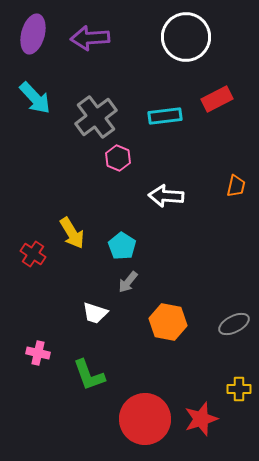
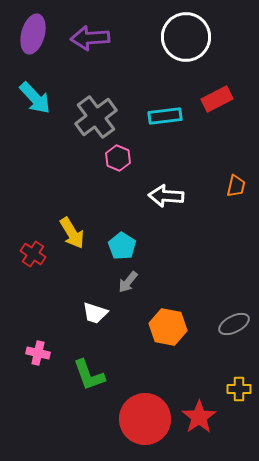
orange hexagon: moved 5 px down
red star: moved 2 px left, 2 px up; rotated 16 degrees counterclockwise
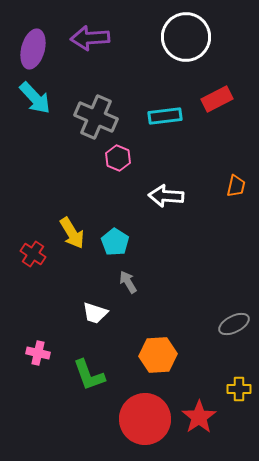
purple ellipse: moved 15 px down
gray cross: rotated 30 degrees counterclockwise
cyan pentagon: moved 7 px left, 4 px up
gray arrow: rotated 110 degrees clockwise
orange hexagon: moved 10 px left, 28 px down; rotated 15 degrees counterclockwise
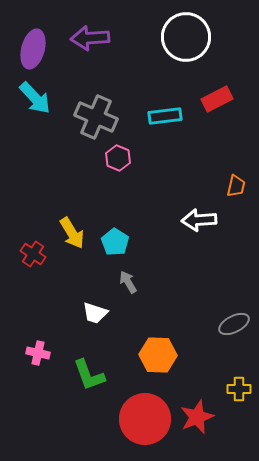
white arrow: moved 33 px right, 24 px down; rotated 8 degrees counterclockwise
orange hexagon: rotated 6 degrees clockwise
red star: moved 2 px left; rotated 12 degrees clockwise
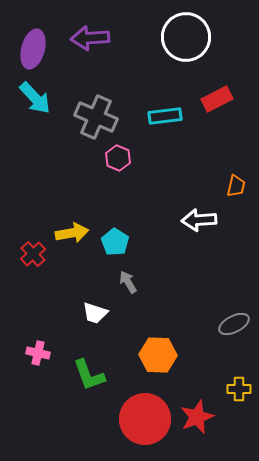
yellow arrow: rotated 68 degrees counterclockwise
red cross: rotated 15 degrees clockwise
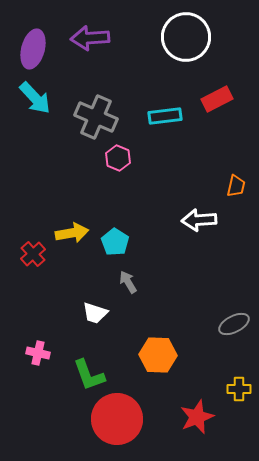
red circle: moved 28 px left
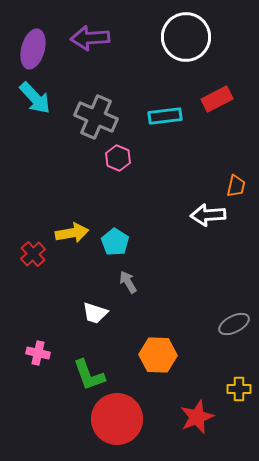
white arrow: moved 9 px right, 5 px up
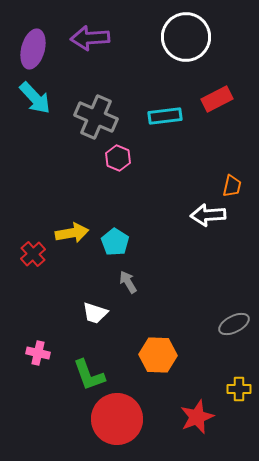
orange trapezoid: moved 4 px left
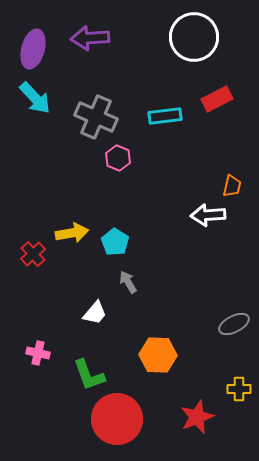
white circle: moved 8 px right
white trapezoid: rotated 68 degrees counterclockwise
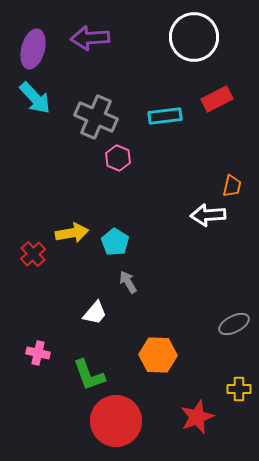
red circle: moved 1 px left, 2 px down
